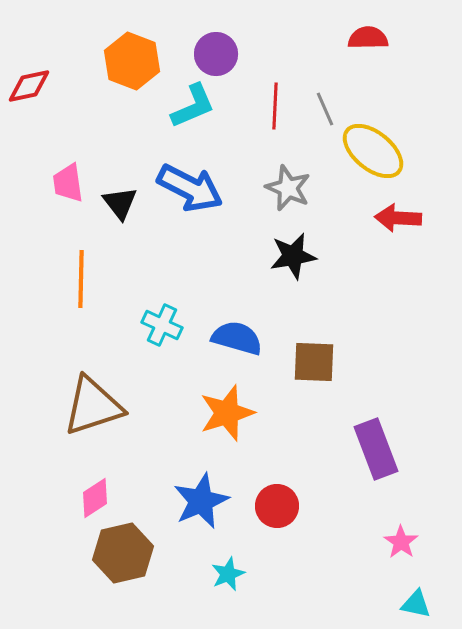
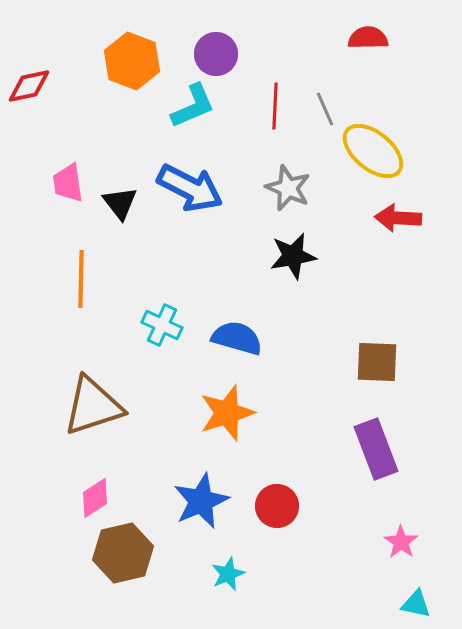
brown square: moved 63 px right
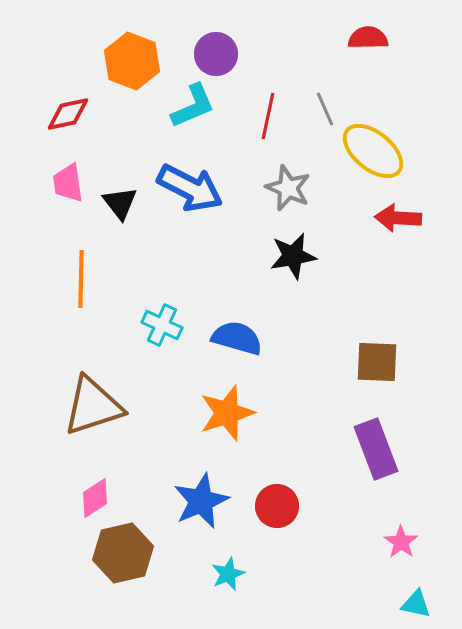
red diamond: moved 39 px right, 28 px down
red line: moved 7 px left, 10 px down; rotated 9 degrees clockwise
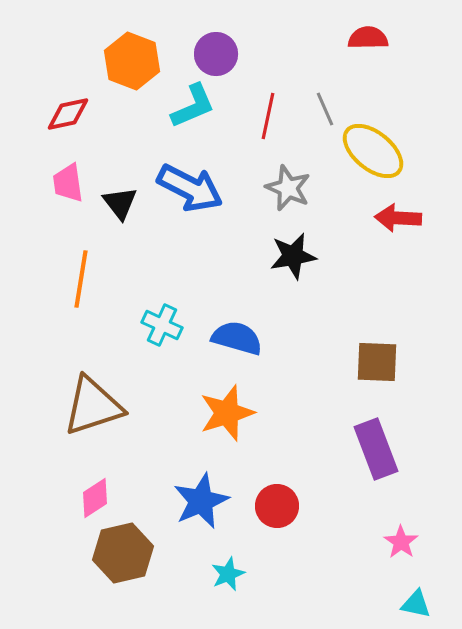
orange line: rotated 8 degrees clockwise
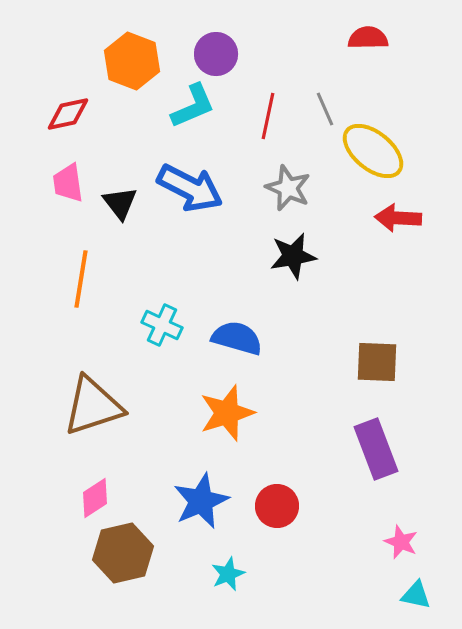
pink star: rotated 12 degrees counterclockwise
cyan triangle: moved 9 px up
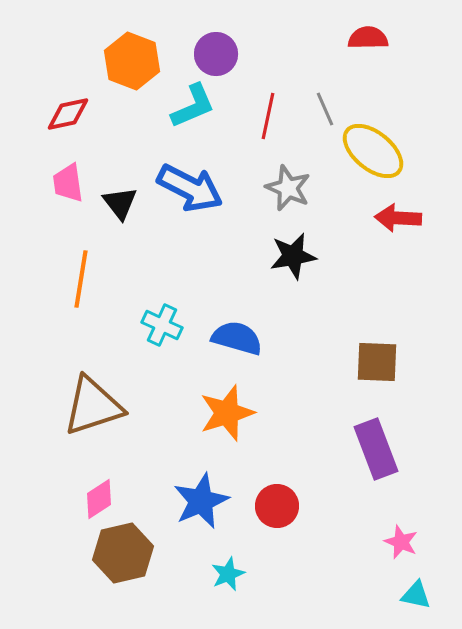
pink diamond: moved 4 px right, 1 px down
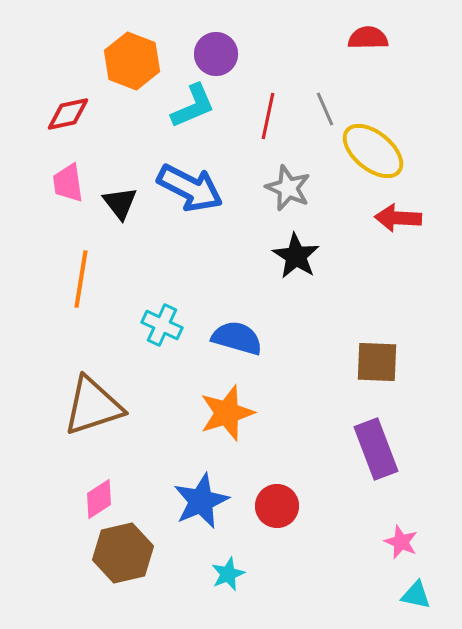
black star: moved 3 px right; rotated 30 degrees counterclockwise
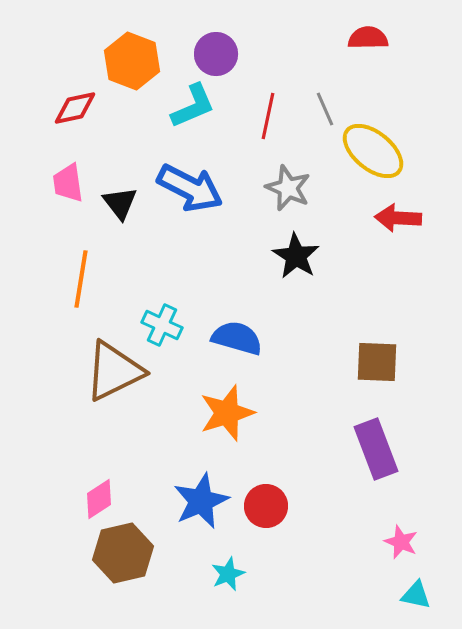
red diamond: moved 7 px right, 6 px up
brown triangle: moved 21 px right, 35 px up; rotated 8 degrees counterclockwise
red circle: moved 11 px left
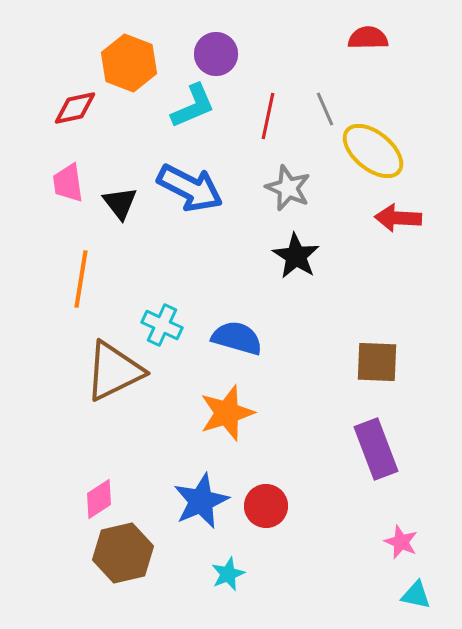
orange hexagon: moved 3 px left, 2 px down
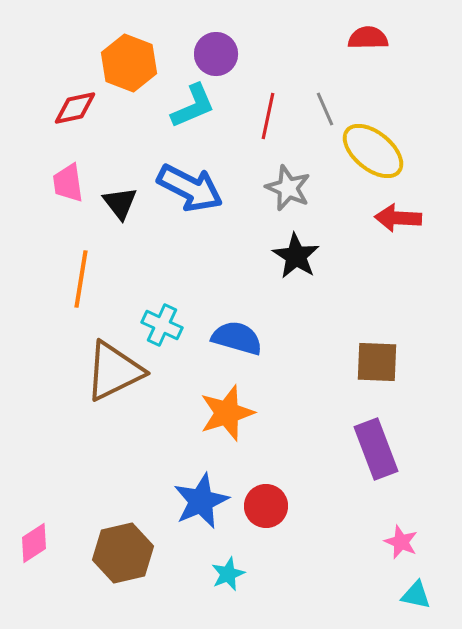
pink diamond: moved 65 px left, 44 px down
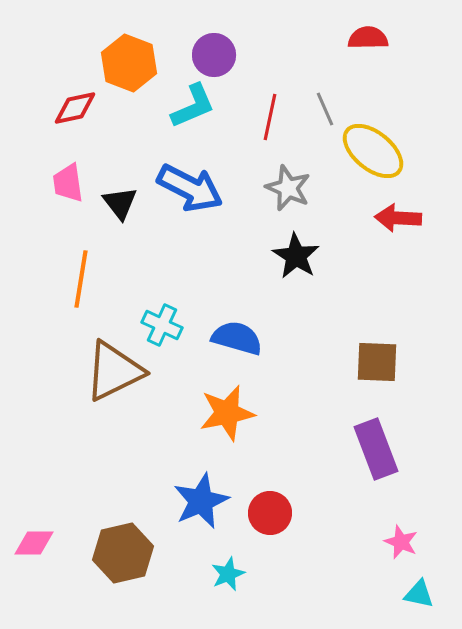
purple circle: moved 2 px left, 1 px down
red line: moved 2 px right, 1 px down
orange star: rotated 6 degrees clockwise
red circle: moved 4 px right, 7 px down
pink diamond: rotated 33 degrees clockwise
cyan triangle: moved 3 px right, 1 px up
